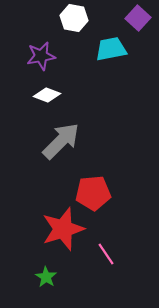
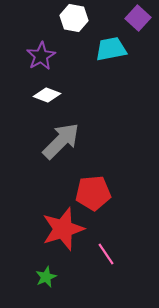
purple star: rotated 20 degrees counterclockwise
green star: rotated 15 degrees clockwise
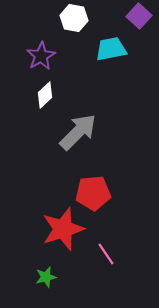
purple square: moved 1 px right, 2 px up
white diamond: moved 2 px left; rotated 64 degrees counterclockwise
gray arrow: moved 17 px right, 9 px up
green star: rotated 10 degrees clockwise
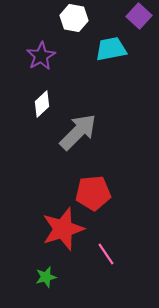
white diamond: moved 3 px left, 9 px down
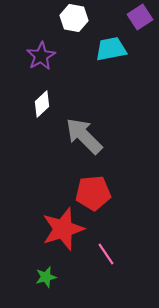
purple square: moved 1 px right, 1 px down; rotated 15 degrees clockwise
gray arrow: moved 6 px right, 4 px down; rotated 90 degrees counterclockwise
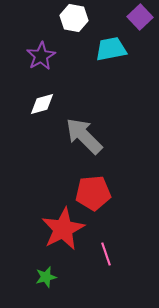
purple square: rotated 10 degrees counterclockwise
white diamond: rotated 28 degrees clockwise
red star: rotated 9 degrees counterclockwise
pink line: rotated 15 degrees clockwise
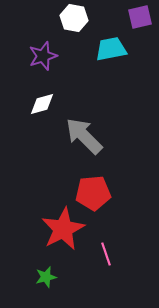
purple square: rotated 30 degrees clockwise
purple star: moved 2 px right; rotated 12 degrees clockwise
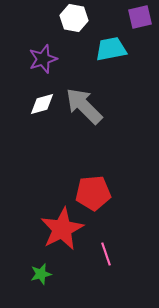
purple star: moved 3 px down
gray arrow: moved 30 px up
red star: moved 1 px left
green star: moved 5 px left, 3 px up
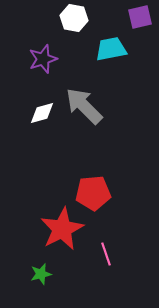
white diamond: moved 9 px down
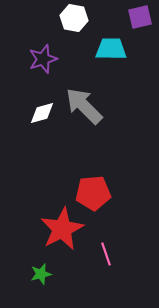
cyan trapezoid: rotated 12 degrees clockwise
